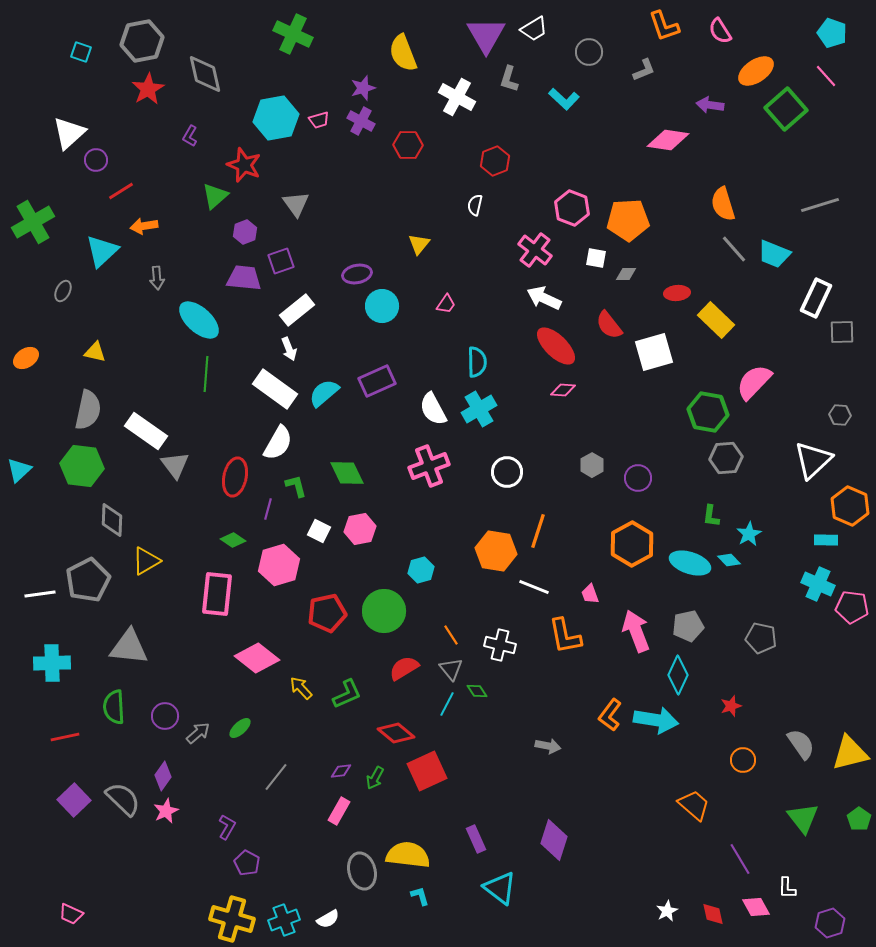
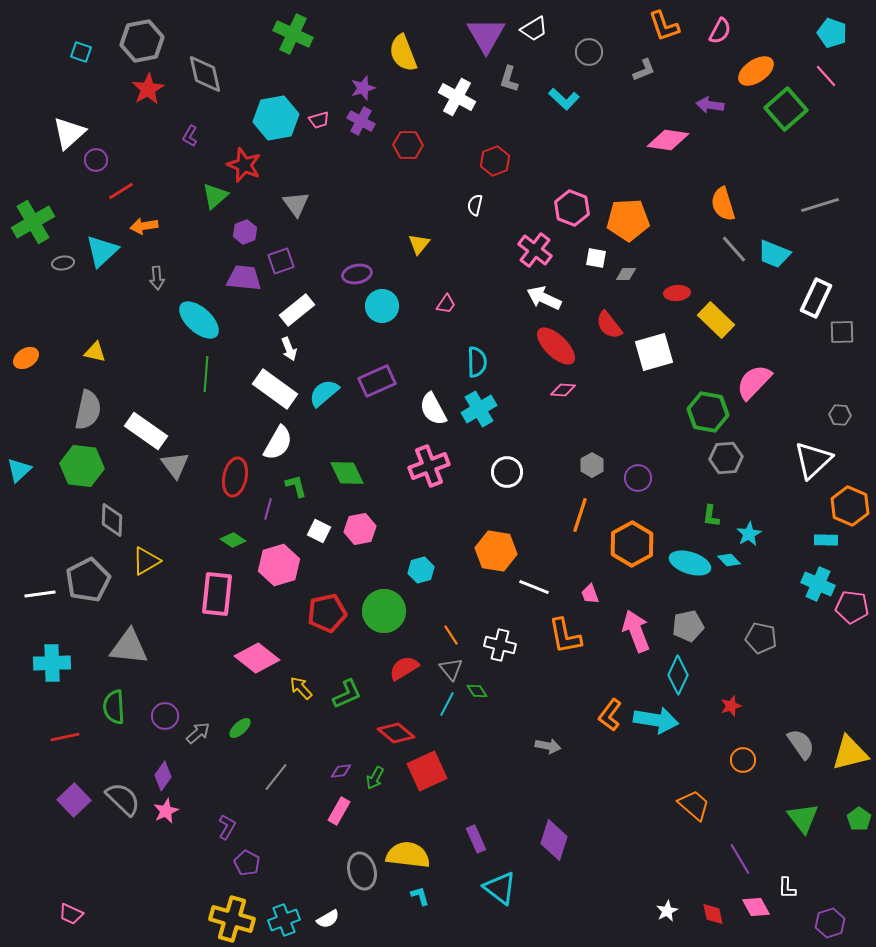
pink semicircle at (720, 31): rotated 120 degrees counterclockwise
gray ellipse at (63, 291): moved 28 px up; rotated 55 degrees clockwise
orange line at (538, 531): moved 42 px right, 16 px up
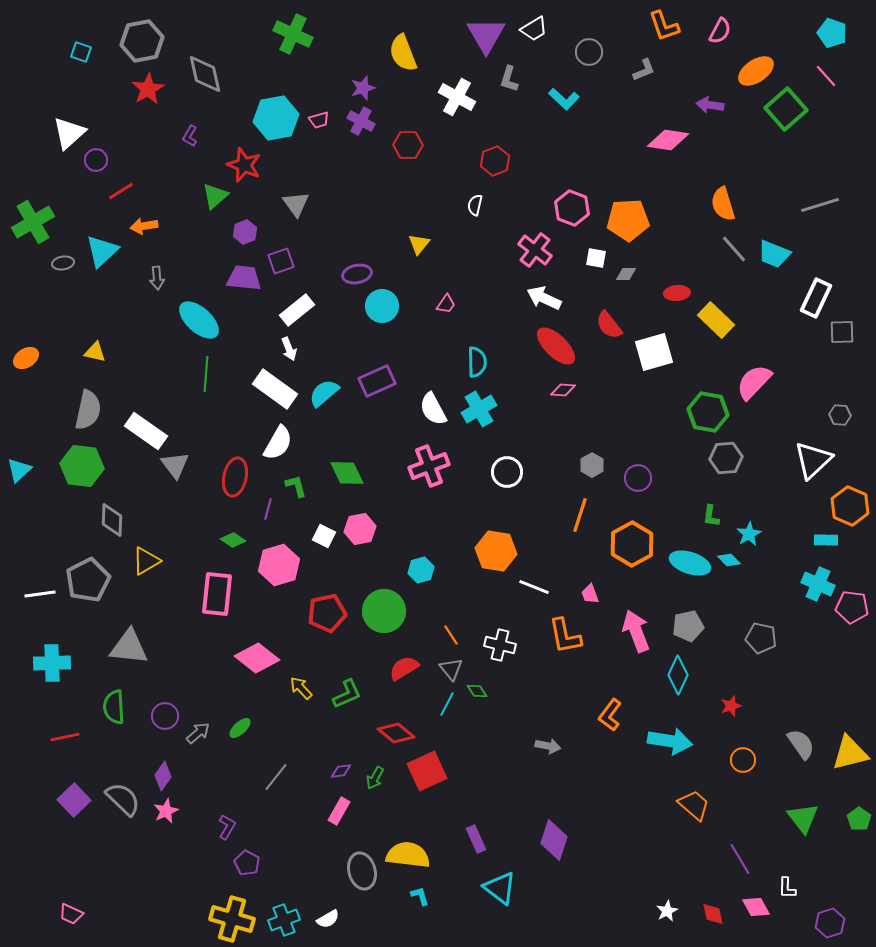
white square at (319, 531): moved 5 px right, 5 px down
cyan arrow at (656, 720): moved 14 px right, 21 px down
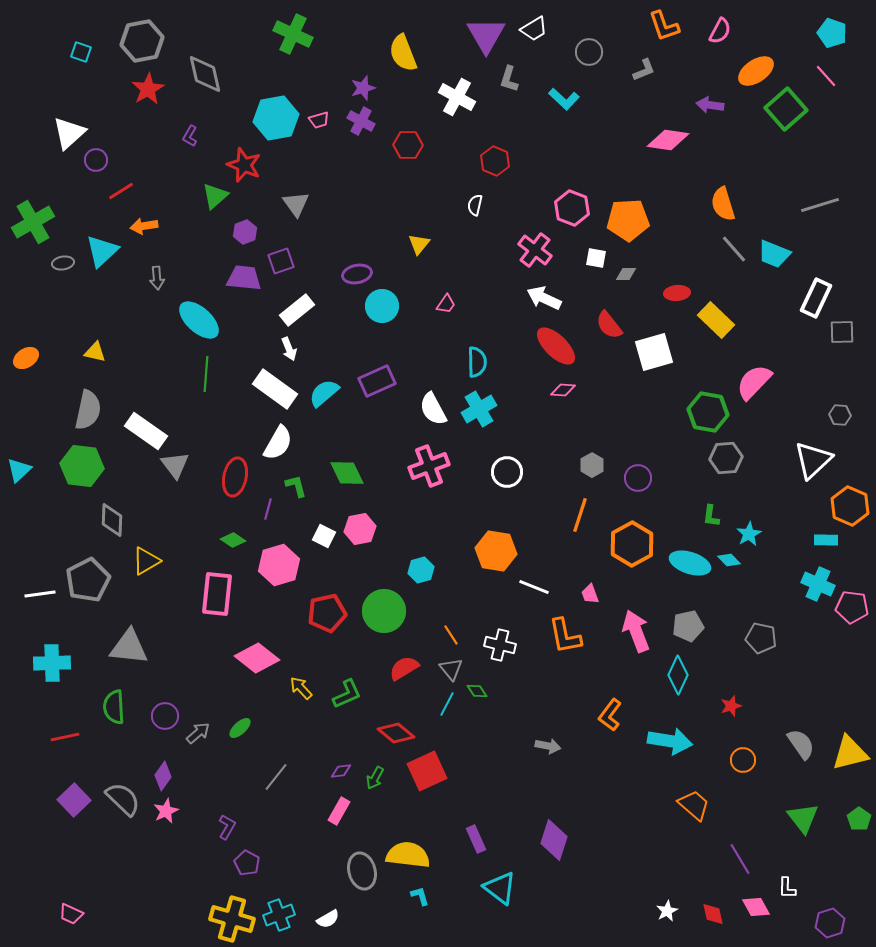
red hexagon at (495, 161): rotated 16 degrees counterclockwise
cyan cross at (284, 920): moved 5 px left, 5 px up
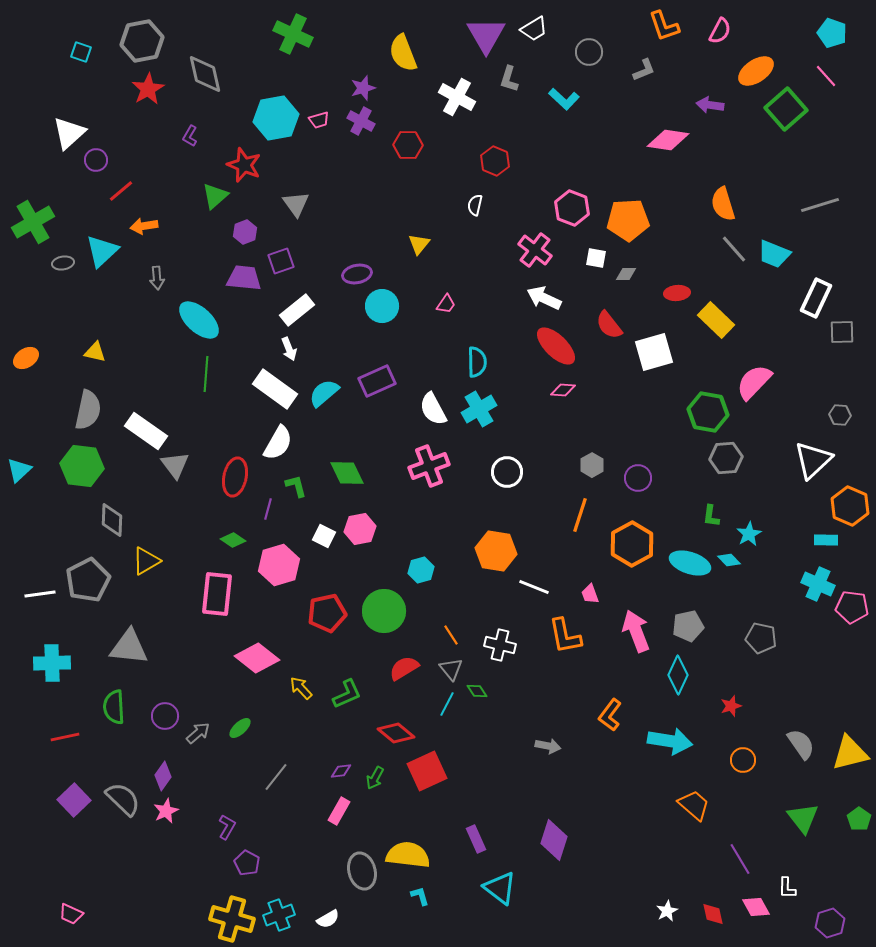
red line at (121, 191): rotated 8 degrees counterclockwise
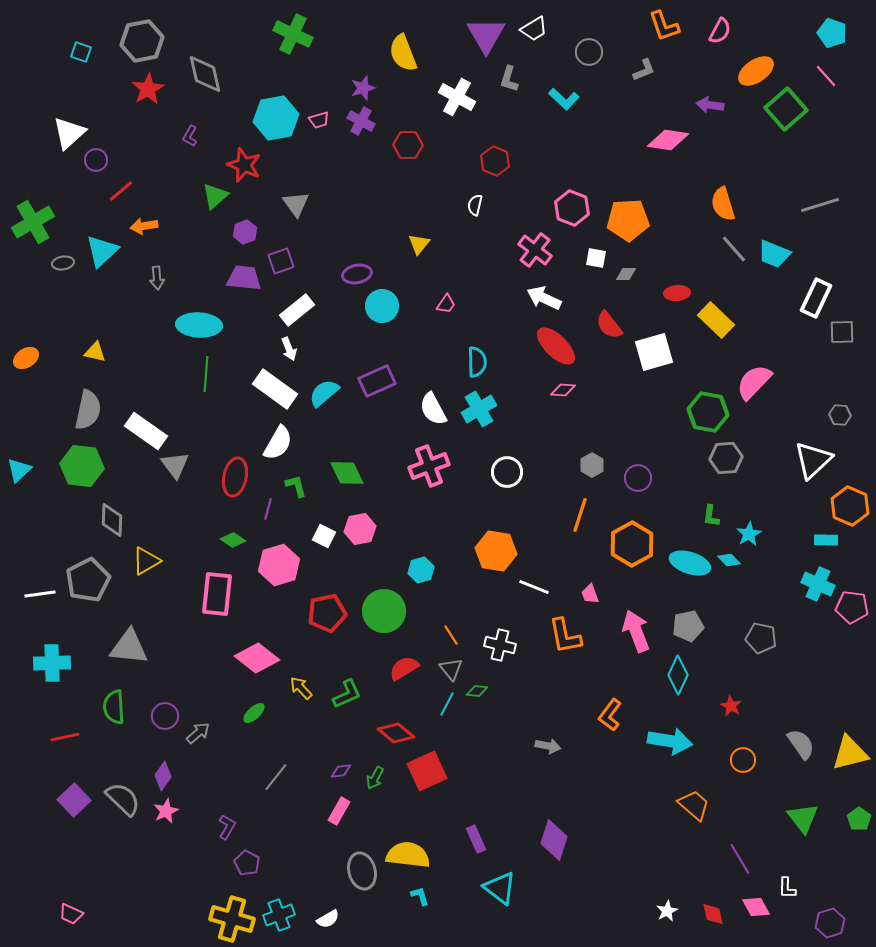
cyan ellipse at (199, 320): moved 5 px down; rotated 39 degrees counterclockwise
green diamond at (477, 691): rotated 50 degrees counterclockwise
red star at (731, 706): rotated 25 degrees counterclockwise
green ellipse at (240, 728): moved 14 px right, 15 px up
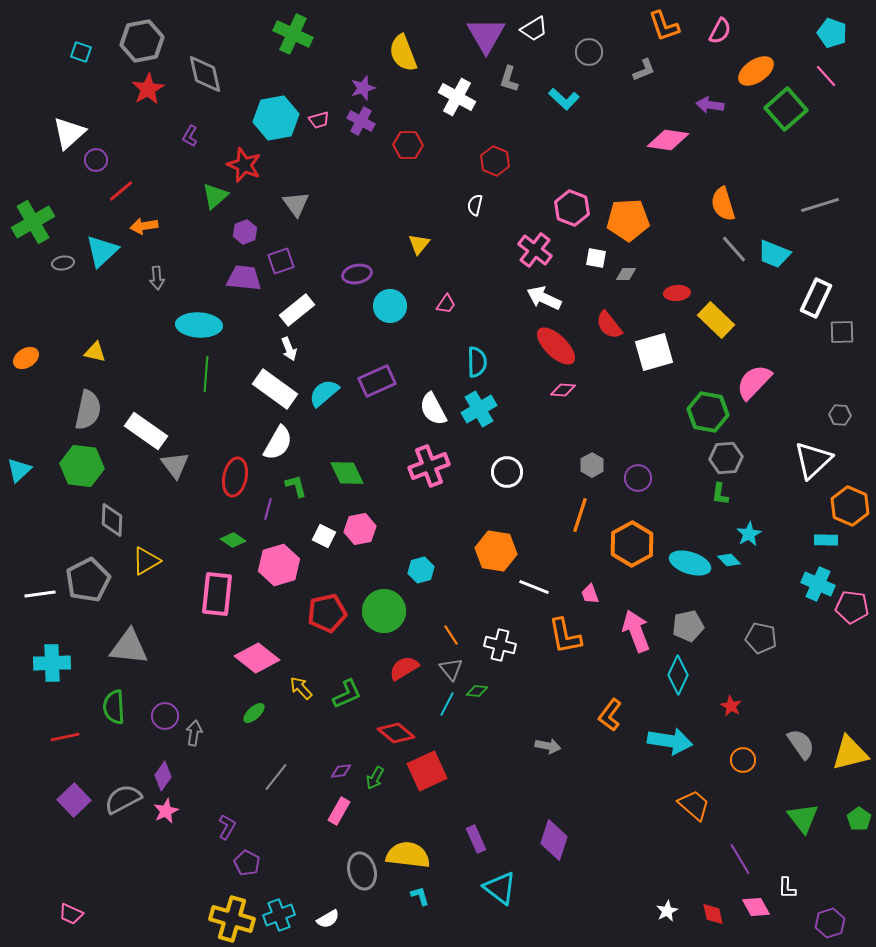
cyan circle at (382, 306): moved 8 px right
green L-shape at (711, 516): moved 9 px right, 22 px up
gray arrow at (198, 733): moved 4 px left; rotated 40 degrees counterclockwise
gray semicircle at (123, 799): rotated 72 degrees counterclockwise
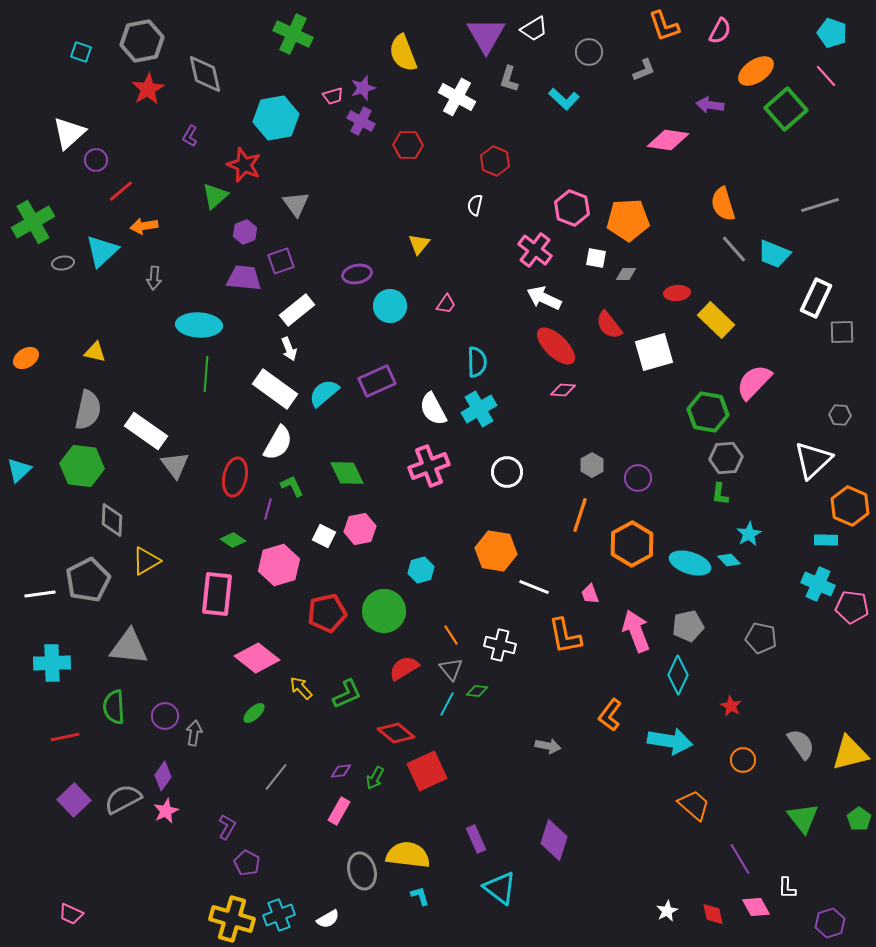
pink trapezoid at (319, 120): moved 14 px right, 24 px up
gray arrow at (157, 278): moved 3 px left; rotated 10 degrees clockwise
green L-shape at (296, 486): moved 4 px left; rotated 10 degrees counterclockwise
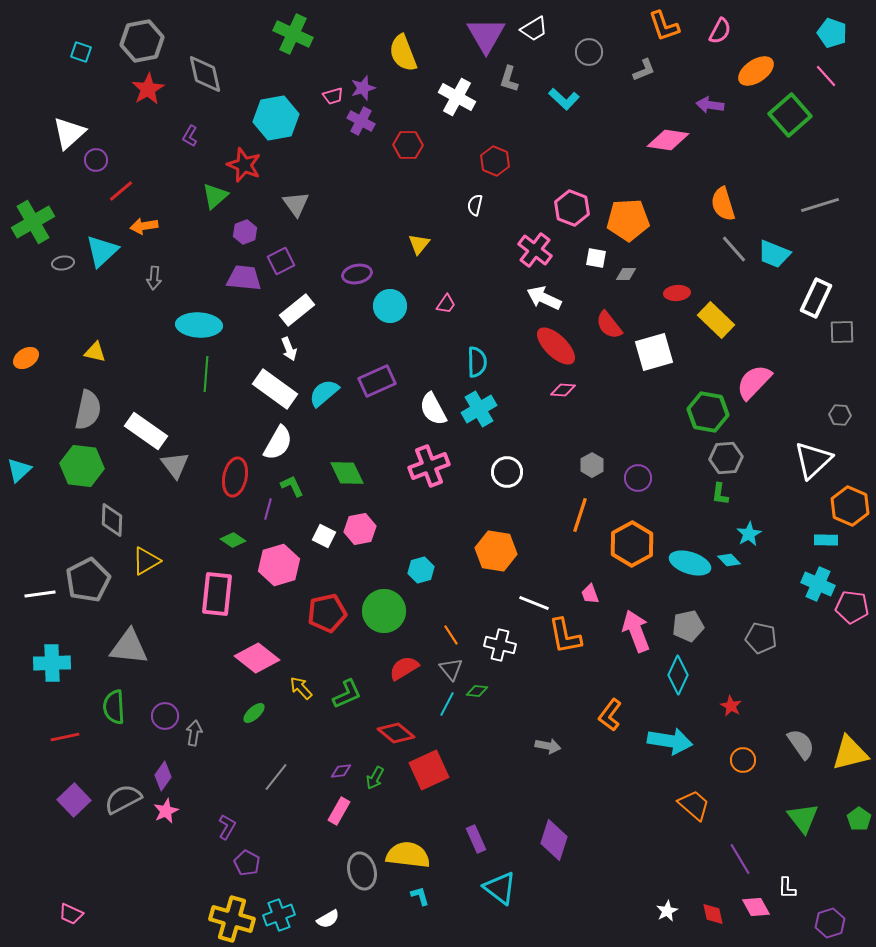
green square at (786, 109): moved 4 px right, 6 px down
purple square at (281, 261): rotated 8 degrees counterclockwise
white line at (534, 587): moved 16 px down
red square at (427, 771): moved 2 px right, 1 px up
